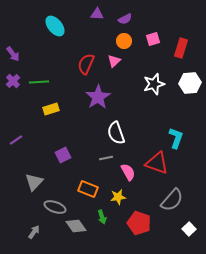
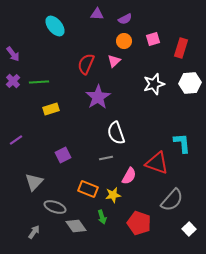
cyan L-shape: moved 6 px right, 5 px down; rotated 25 degrees counterclockwise
pink semicircle: moved 1 px right, 4 px down; rotated 60 degrees clockwise
yellow star: moved 5 px left, 2 px up
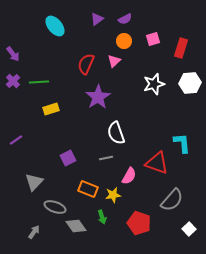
purple triangle: moved 5 px down; rotated 40 degrees counterclockwise
purple square: moved 5 px right, 3 px down
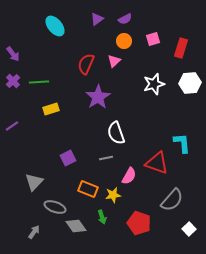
purple line: moved 4 px left, 14 px up
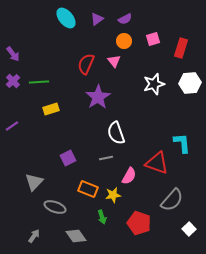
cyan ellipse: moved 11 px right, 8 px up
pink triangle: rotated 24 degrees counterclockwise
gray diamond: moved 10 px down
gray arrow: moved 4 px down
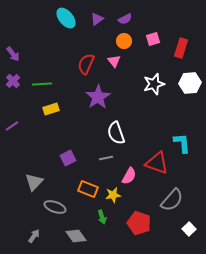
green line: moved 3 px right, 2 px down
